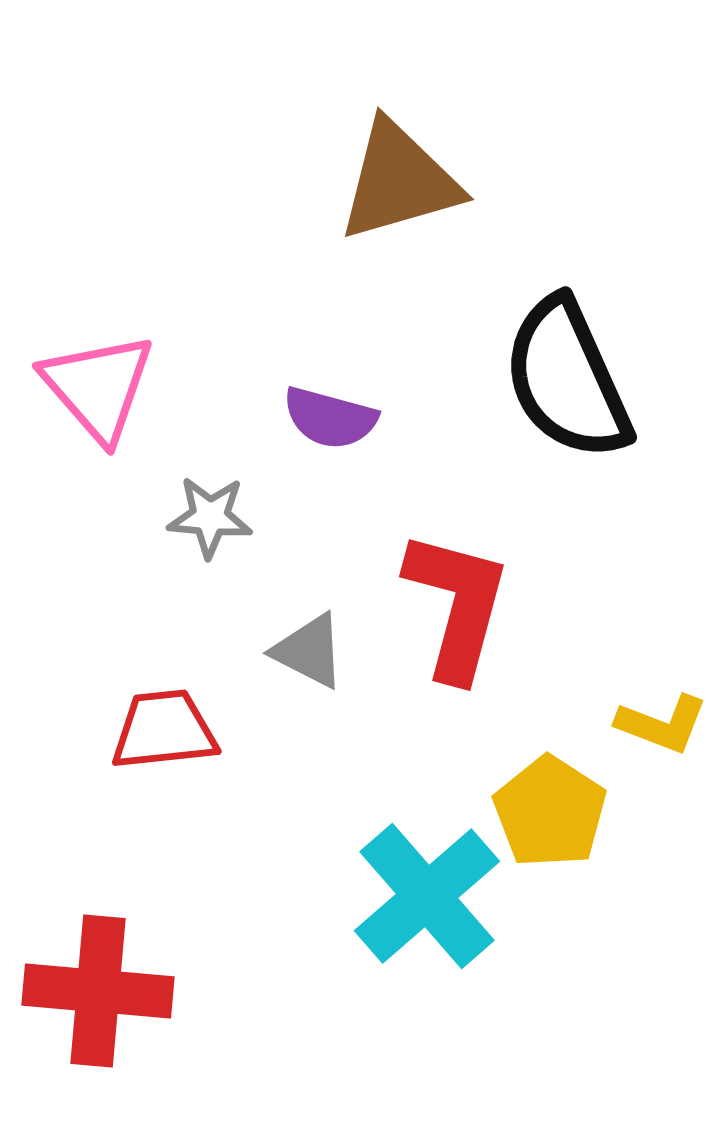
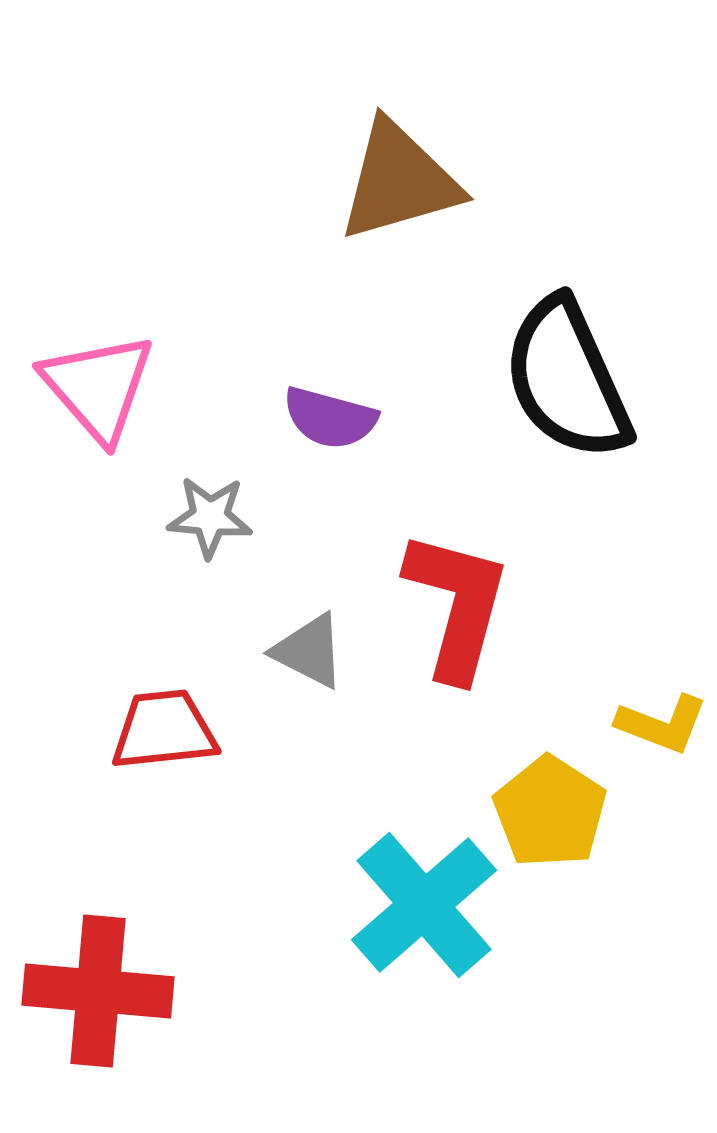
cyan cross: moved 3 px left, 9 px down
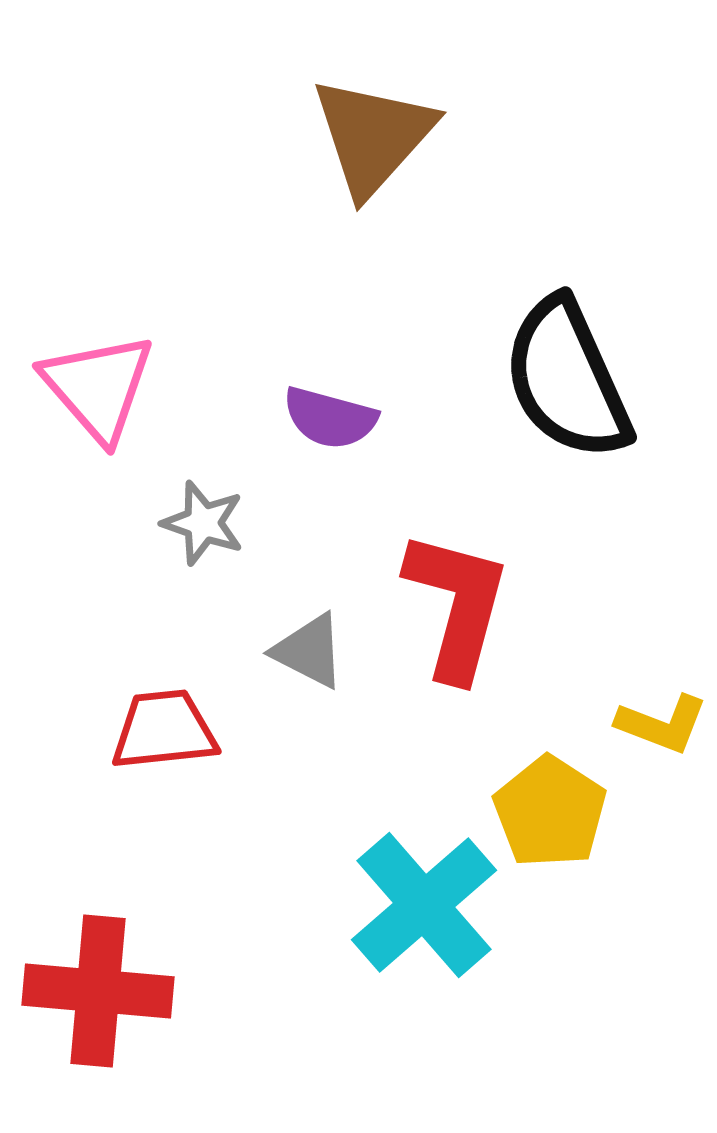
brown triangle: moved 26 px left, 45 px up; rotated 32 degrees counterclockwise
gray star: moved 7 px left, 6 px down; rotated 14 degrees clockwise
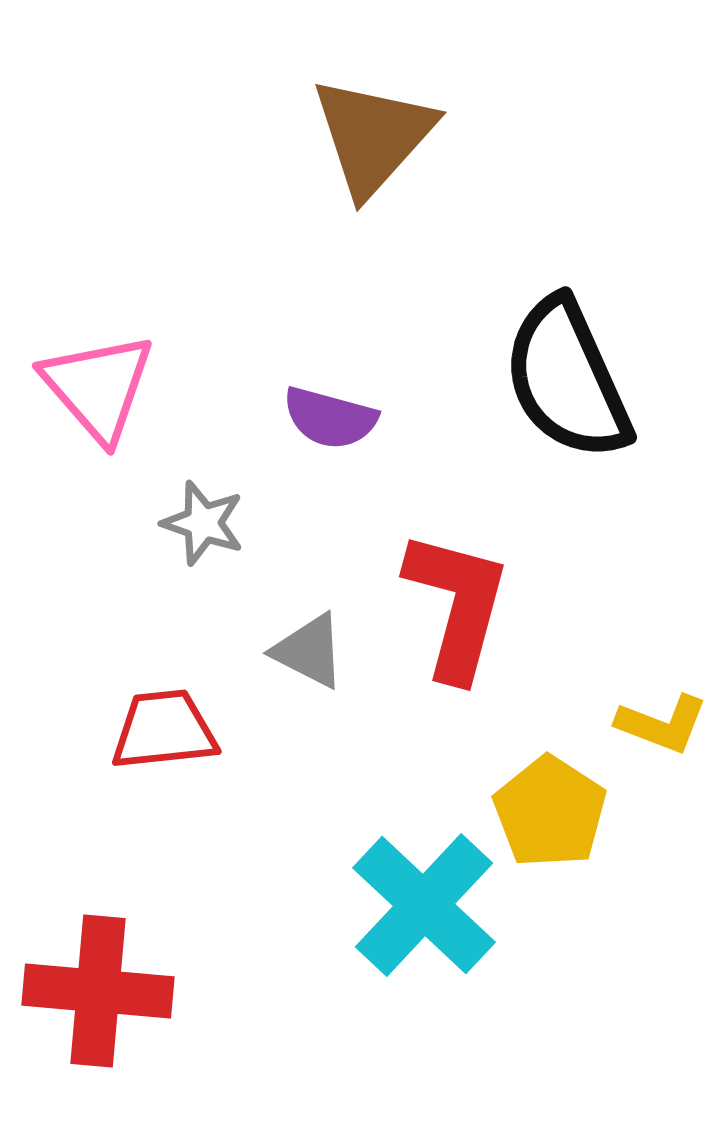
cyan cross: rotated 6 degrees counterclockwise
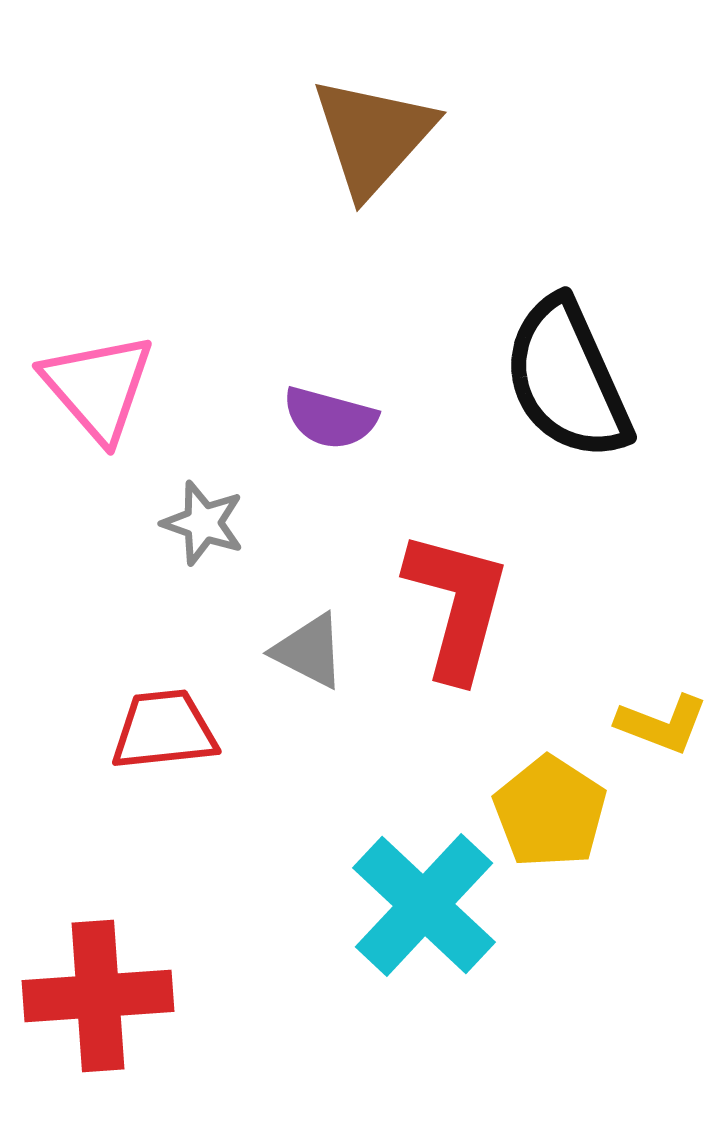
red cross: moved 5 px down; rotated 9 degrees counterclockwise
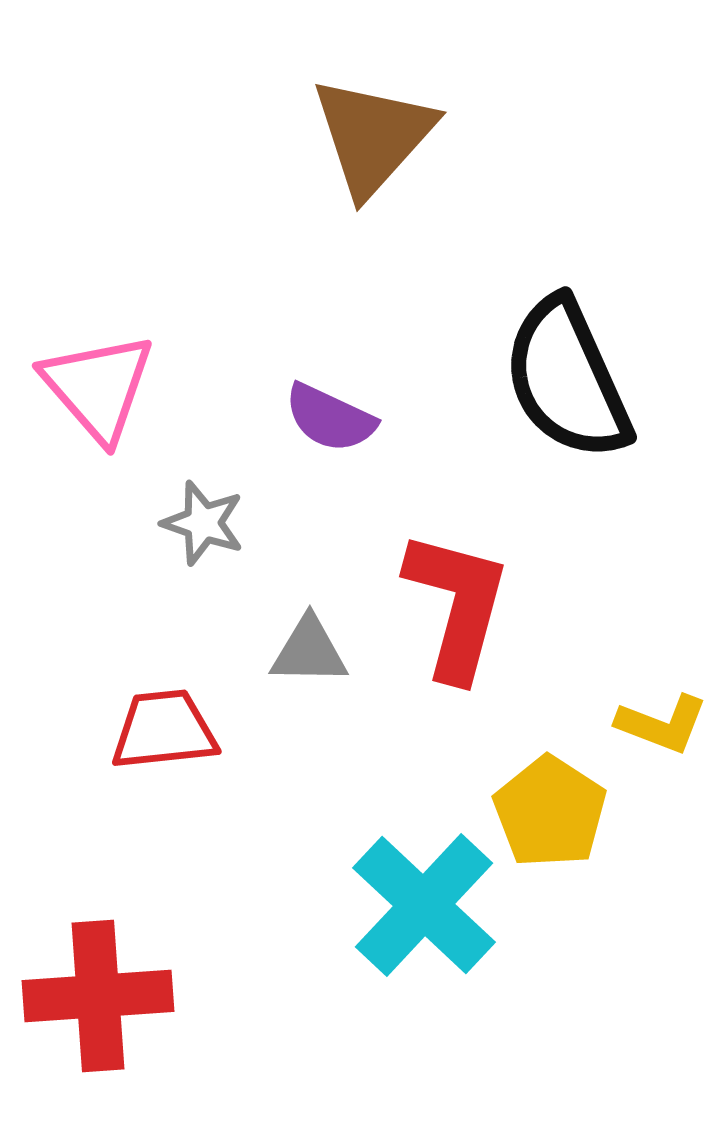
purple semicircle: rotated 10 degrees clockwise
gray triangle: rotated 26 degrees counterclockwise
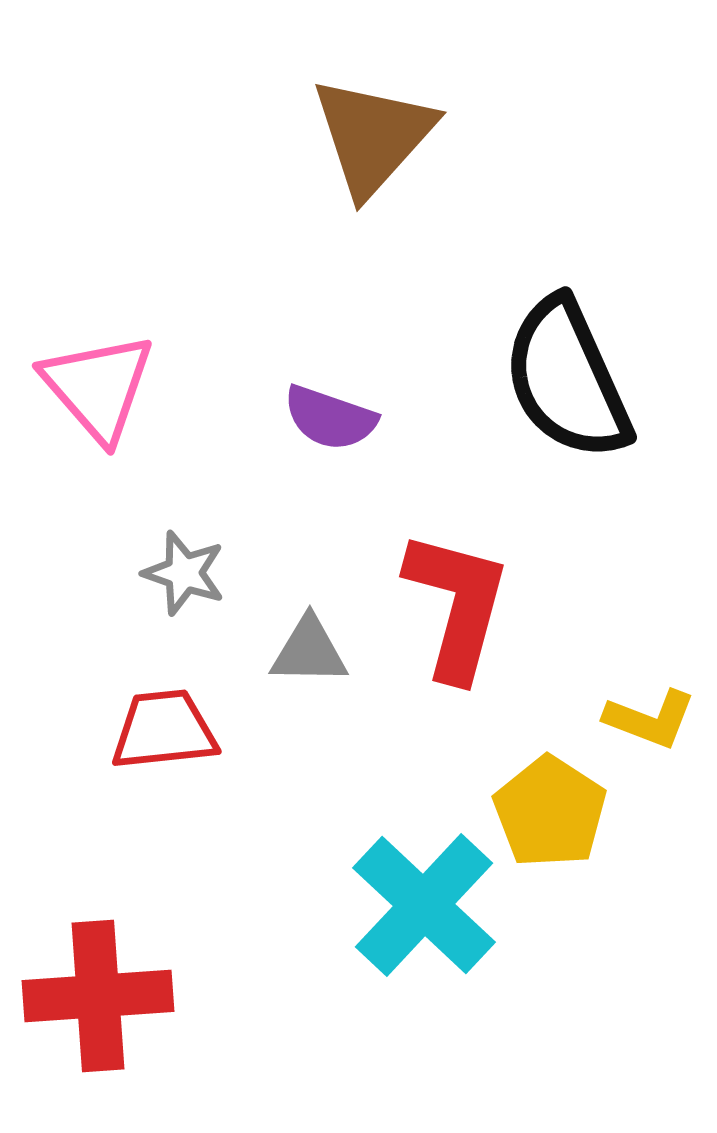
purple semicircle: rotated 6 degrees counterclockwise
gray star: moved 19 px left, 50 px down
yellow L-shape: moved 12 px left, 5 px up
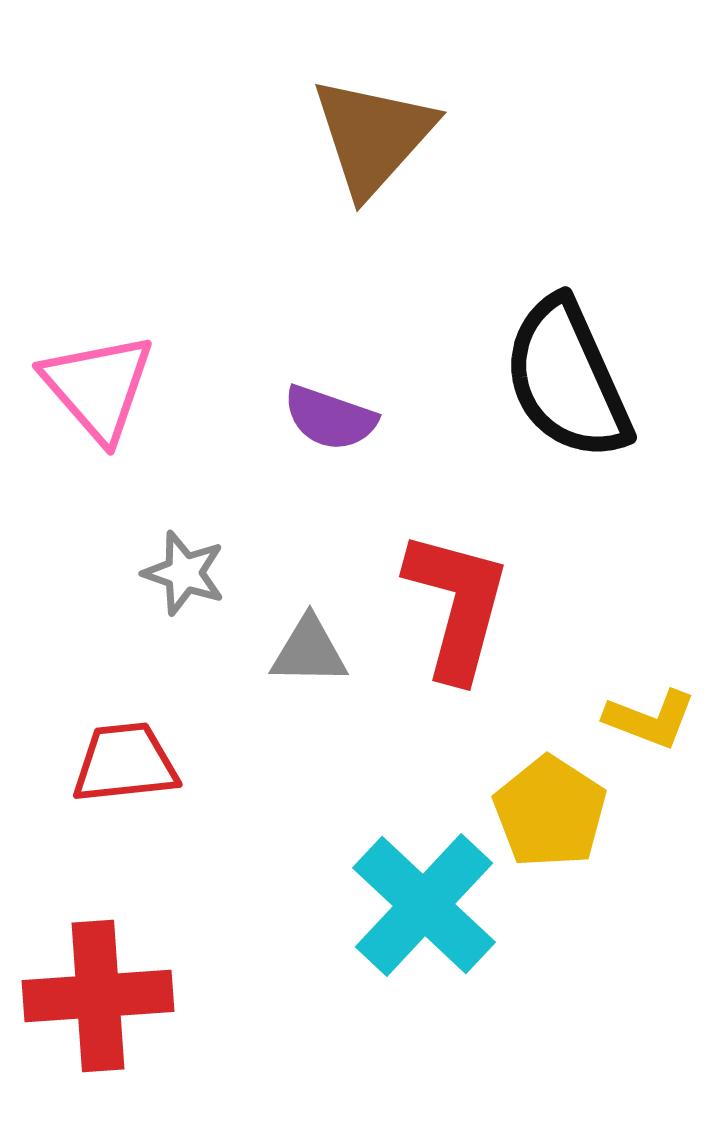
red trapezoid: moved 39 px left, 33 px down
